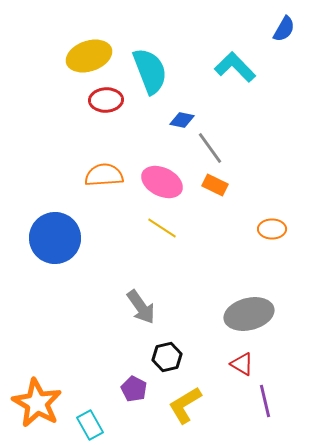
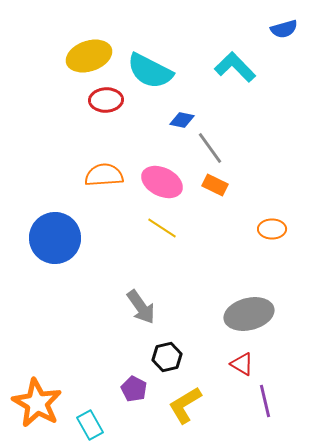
blue semicircle: rotated 44 degrees clockwise
cyan semicircle: rotated 138 degrees clockwise
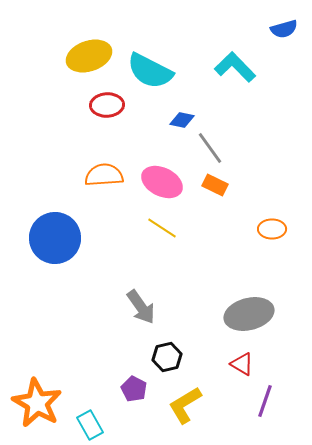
red ellipse: moved 1 px right, 5 px down
purple line: rotated 32 degrees clockwise
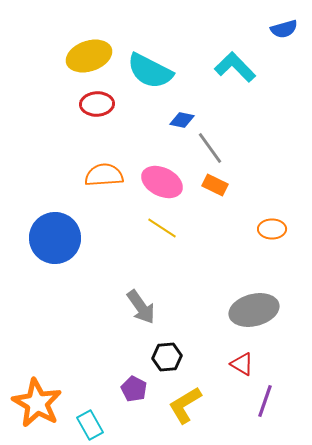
red ellipse: moved 10 px left, 1 px up
gray ellipse: moved 5 px right, 4 px up
black hexagon: rotated 8 degrees clockwise
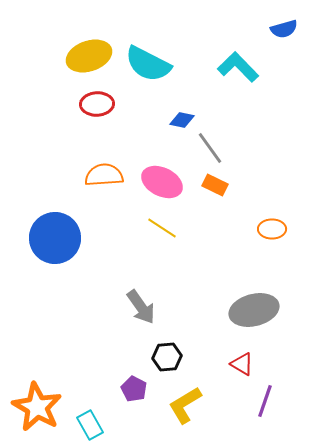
cyan L-shape: moved 3 px right
cyan semicircle: moved 2 px left, 7 px up
orange star: moved 4 px down
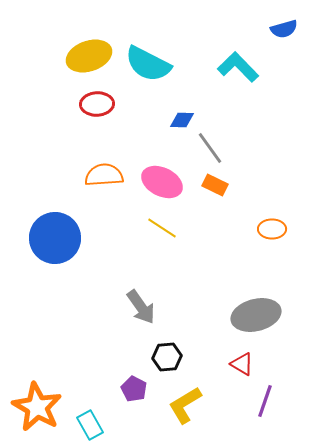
blue diamond: rotated 10 degrees counterclockwise
gray ellipse: moved 2 px right, 5 px down
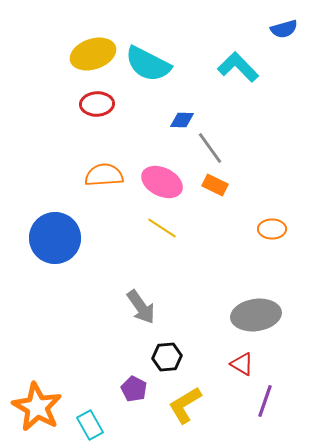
yellow ellipse: moved 4 px right, 2 px up
gray ellipse: rotated 6 degrees clockwise
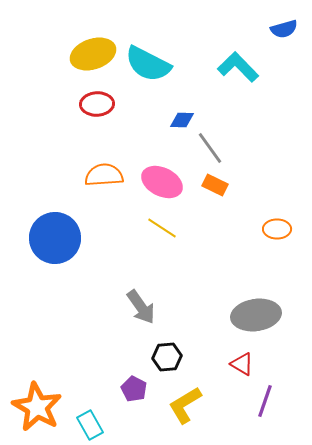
orange ellipse: moved 5 px right
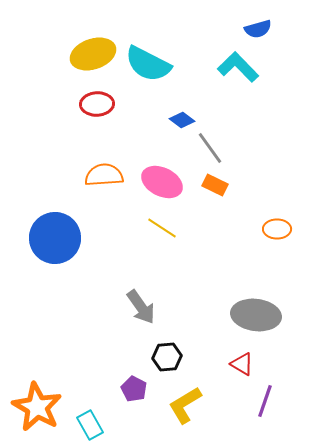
blue semicircle: moved 26 px left
blue diamond: rotated 35 degrees clockwise
gray ellipse: rotated 15 degrees clockwise
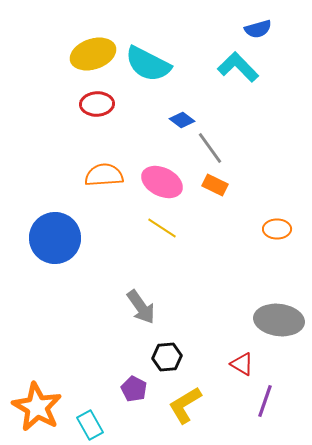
gray ellipse: moved 23 px right, 5 px down
